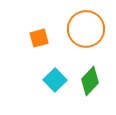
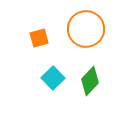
cyan square: moved 2 px left, 2 px up
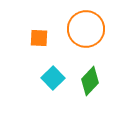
orange square: rotated 18 degrees clockwise
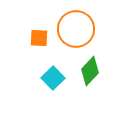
orange circle: moved 10 px left
green diamond: moved 10 px up
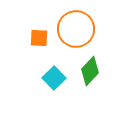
cyan square: moved 1 px right
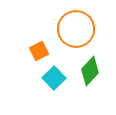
orange square: moved 13 px down; rotated 30 degrees counterclockwise
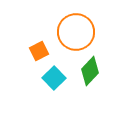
orange circle: moved 3 px down
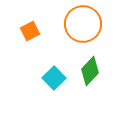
orange circle: moved 7 px right, 8 px up
orange square: moved 9 px left, 20 px up
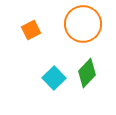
orange square: moved 1 px right, 1 px up
green diamond: moved 3 px left, 2 px down
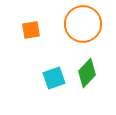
orange square: rotated 18 degrees clockwise
cyan square: rotated 25 degrees clockwise
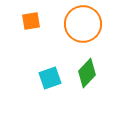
orange square: moved 9 px up
cyan square: moved 4 px left
